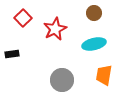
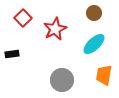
cyan ellipse: rotated 30 degrees counterclockwise
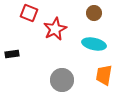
red square: moved 6 px right, 5 px up; rotated 24 degrees counterclockwise
cyan ellipse: rotated 55 degrees clockwise
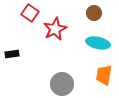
red square: moved 1 px right; rotated 12 degrees clockwise
cyan ellipse: moved 4 px right, 1 px up
gray circle: moved 4 px down
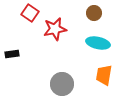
red star: rotated 15 degrees clockwise
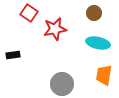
red square: moved 1 px left
black rectangle: moved 1 px right, 1 px down
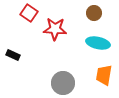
red star: rotated 15 degrees clockwise
black rectangle: rotated 32 degrees clockwise
gray circle: moved 1 px right, 1 px up
